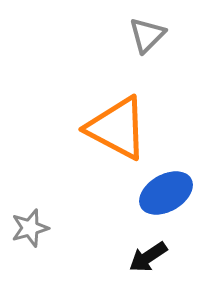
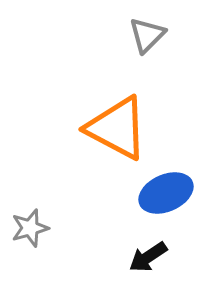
blue ellipse: rotated 6 degrees clockwise
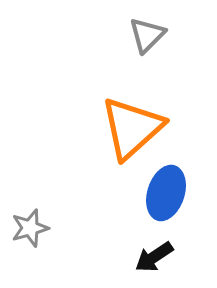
orange triangle: moved 15 px right; rotated 50 degrees clockwise
blue ellipse: rotated 48 degrees counterclockwise
black arrow: moved 6 px right
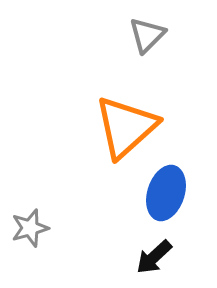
orange triangle: moved 6 px left, 1 px up
black arrow: rotated 9 degrees counterclockwise
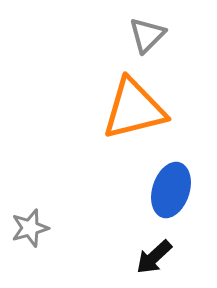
orange triangle: moved 8 px right, 18 px up; rotated 28 degrees clockwise
blue ellipse: moved 5 px right, 3 px up
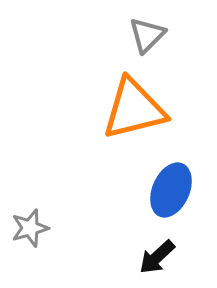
blue ellipse: rotated 6 degrees clockwise
black arrow: moved 3 px right
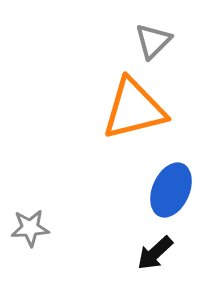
gray triangle: moved 6 px right, 6 px down
gray star: rotated 12 degrees clockwise
black arrow: moved 2 px left, 4 px up
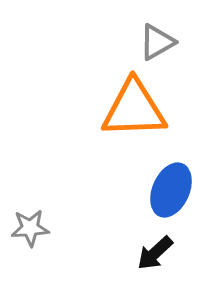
gray triangle: moved 4 px right, 1 px down; rotated 15 degrees clockwise
orange triangle: rotated 12 degrees clockwise
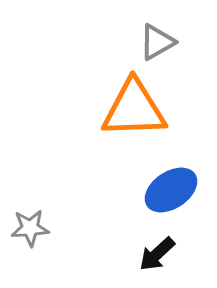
blue ellipse: rotated 32 degrees clockwise
black arrow: moved 2 px right, 1 px down
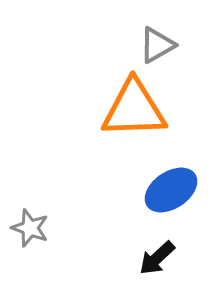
gray triangle: moved 3 px down
gray star: rotated 24 degrees clockwise
black arrow: moved 4 px down
